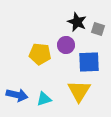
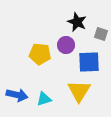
gray square: moved 3 px right, 5 px down
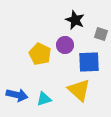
black star: moved 2 px left, 2 px up
purple circle: moved 1 px left
yellow pentagon: rotated 20 degrees clockwise
yellow triangle: moved 1 px up; rotated 20 degrees counterclockwise
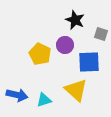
yellow triangle: moved 3 px left
cyan triangle: moved 1 px down
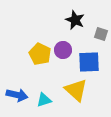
purple circle: moved 2 px left, 5 px down
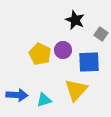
gray square: rotated 16 degrees clockwise
yellow triangle: rotated 30 degrees clockwise
blue arrow: rotated 10 degrees counterclockwise
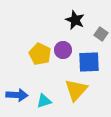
cyan triangle: moved 1 px down
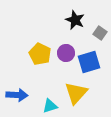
gray square: moved 1 px left, 1 px up
purple circle: moved 3 px right, 3 px down
blue square: rotated 15 degrees counterclockwise
yellow triangle: moved 3 px down
cyan triangle: moved 6 px right, 5 px down
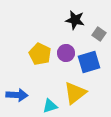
black star: rotated 12 degrees counterclockwise
gray square: moved 1 px left, 1 px down
yellow triangle: moved 1 px left; rotated 10 degrees clockwise
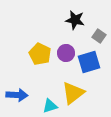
gray square: moved 2 px down
yellow triangle: moved 2 px left
